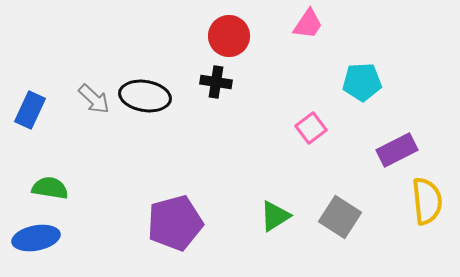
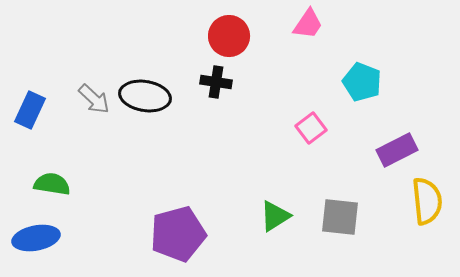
cyan pentagon: rotated 24 degrees clockwise
green semicircle: moved 2 px right, 4 px up
gray square: rotated 27 degrees counterclockwise
purple pentagon: moved 3 px right, 11 px down
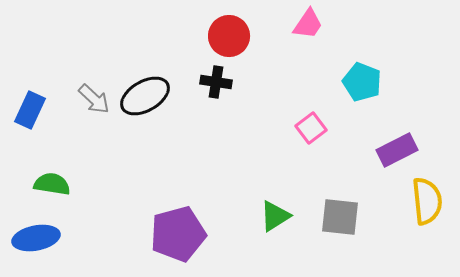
black ellipse: rotated 39 degrees counterclockwise
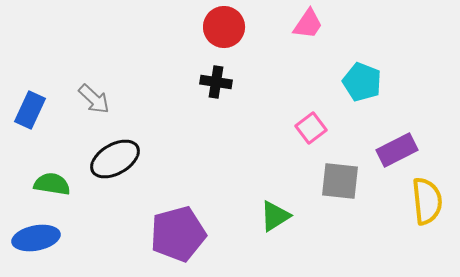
red circle: moved 5 px left, 9 px up
black ellipse: moved 30 px left, 63 px down
gray square: moved 36 px up
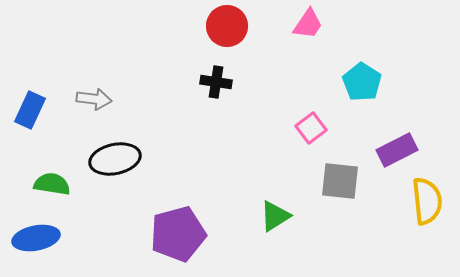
red circle: moved 3 px right, 1 px up
cyan pentagon: rotated 12 degrees clockwise
gray arrow: rotated 36 degrees counterclockwise
black ellipse: rotated 18 degrees clockwise
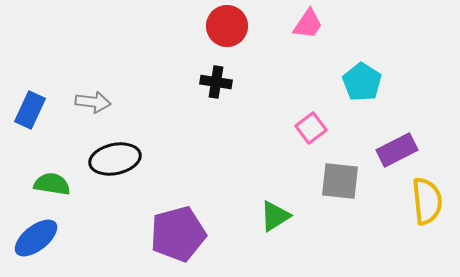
gray arrow: moved 1 px left, 3 px down
blue ellipse: rotated 27 degrees counterclockwise
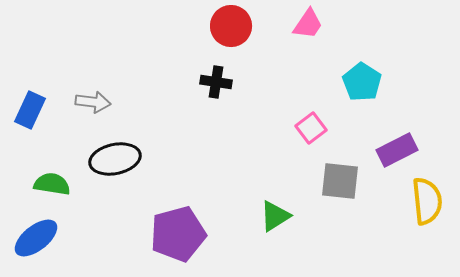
red circle: moved 4 px right
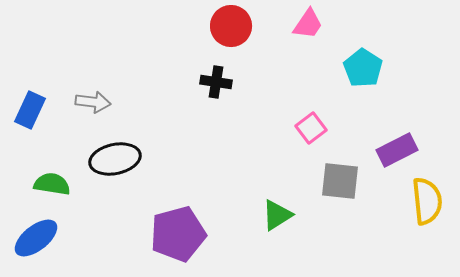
cyan pentagon: moved 1 px right, 14 px up
green triangle: moved 2 px right, 1 px up
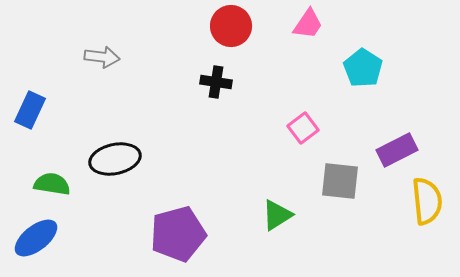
gray arrow: moved 9 px right, 45 px up
pink square: moved 8 px left
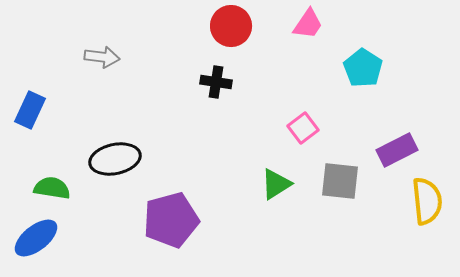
green semicircle: moved 4 px down
green triangle: moved 1 px left, 31 px up
purple pentagon: moved 7 px left, 14 px up
